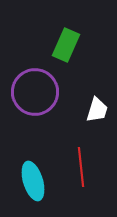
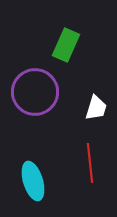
white trapezoid: moved 1 px left, 2 px up
red line: moved 9 px right, 4 px up
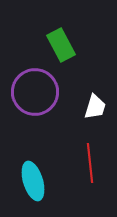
green rectangle: moved 5 px left; rotated 52 degrees counterclockwise
white trapezoid: moved 1 px left, 1 px up
